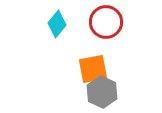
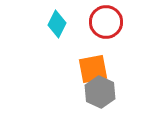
cyan diamond: rotated 12 degrees counterclockwise
gray hexagon: moved 2 px left
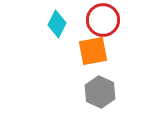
red circle: moved 3 px left, 2 px up
orange square: moved 18 px up
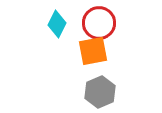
red circle: moved 4 px left, 3 px down
gray hexagon: rotated 12 degrees clockwise
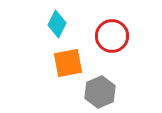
red circle: moved 13 px right, 13 px down
orange square: moved 25 px left, 12 px down
